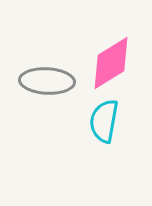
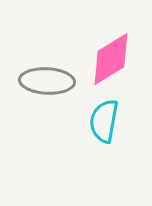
pink diamond: moved 4 px up
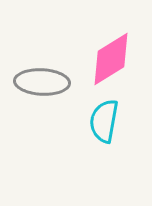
gray ellipse: moved 5 px left, 1 px down
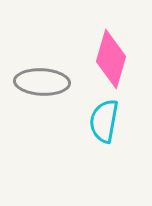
pink diamond: rotated 42 degrees counterclockwise
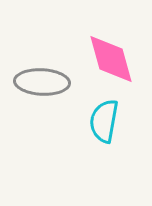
pink diamond: rotated 32 degrees counterclockwise
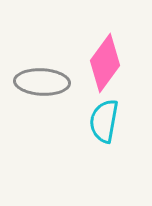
pink diamond: moved 6 px left, 4 px down; rotated 52 degrees clockwise
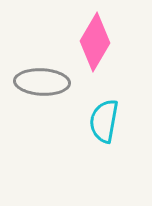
pink diamond: moved 10 px left, 21 px up; rotated 6 degrees counterclockwise
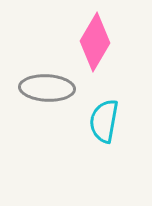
gray ellipse: moved 5 px right, 6 px down
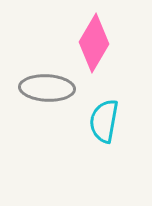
pink diamond: moved 1 px left, 1 px down
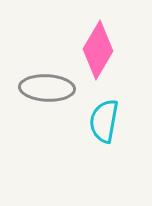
pink diamond: moved 4 px right, 7 px down
